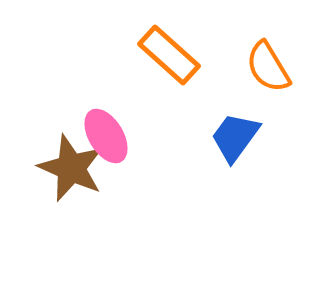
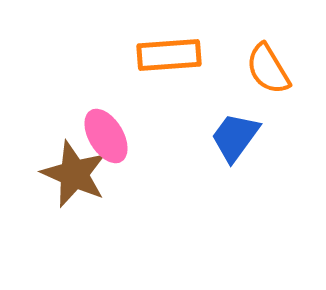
orange rectangle: rotated 46 degrees counterclockwise
orange semicircle: moved 2 px down
brown star: moved 3 px right, 6 px down
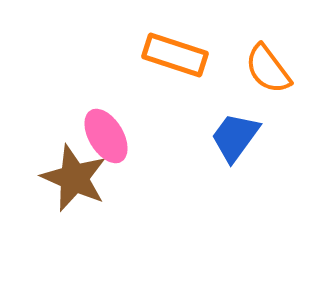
orange rectangle: moved 6 px right; rotated 22 degrees clockwise
orange semicircle: rotated 6 degrees counterclockwise
brown star: moved 4 px down
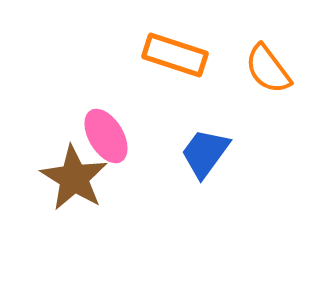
blue trapezoid: moved 30 px left, 16 px down
brown star: rotated 8 degrees clockwise
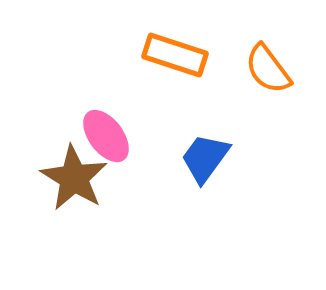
pink ellipse: rotated 6 degrees counterclockwise
blue trapezoid: moved 5 px down
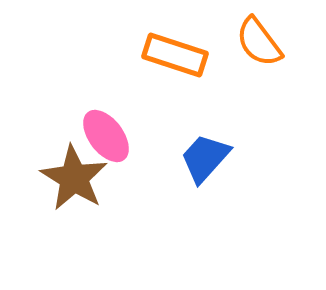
orange semicircle: moved 9 px left, 27 px up
blue trapezoid: rotated 6 degrees clockwise
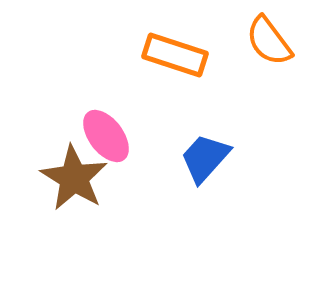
orange semicircle: moved 10 px right, 1 px up
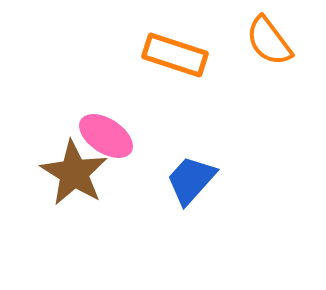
pink ellipse: rotated 20 degrees counterclockwise
blue trapezoid: moved 14 px left, 22 px down
brown star: moved 5 px up
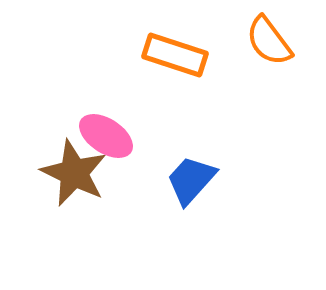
brown star: rotated 6 degrees counterclockwise
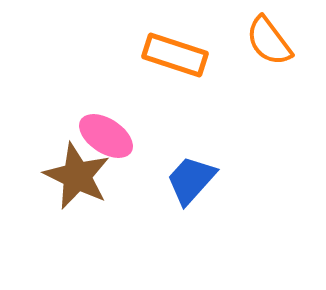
brown star: moved 3 px right, 3 px down
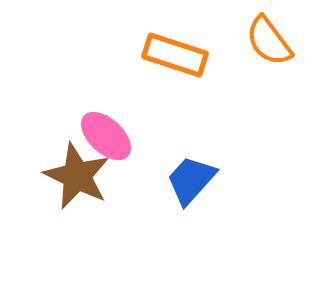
pink ellipse: rotated 10 degrees clockwise
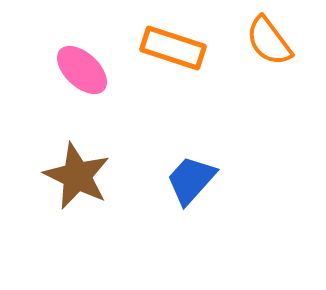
orange rectangle: moved 2 px left, 7 px up
pink ellipse: moved 24 px left, 66 px up
